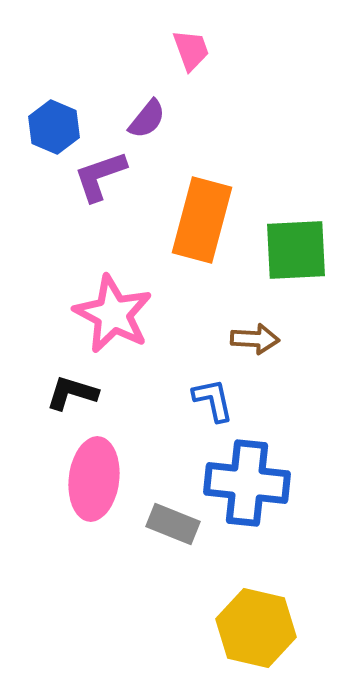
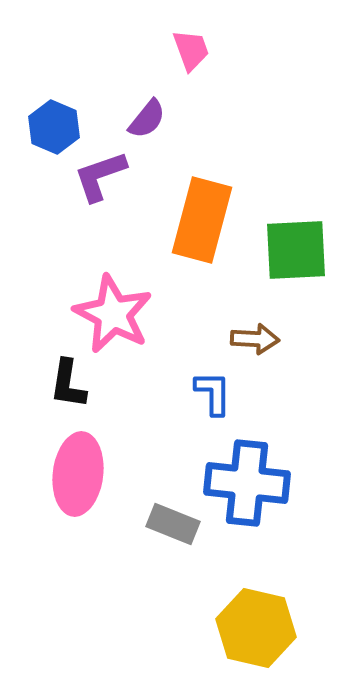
black L-shape: moved 4 px left, 9 px up; rotated 98 degrees counterclockwise
blue L-shape: moved 7 px up; rotated 12 degrees clockwise
pink ellipse: moved 16 px left, 5 px up
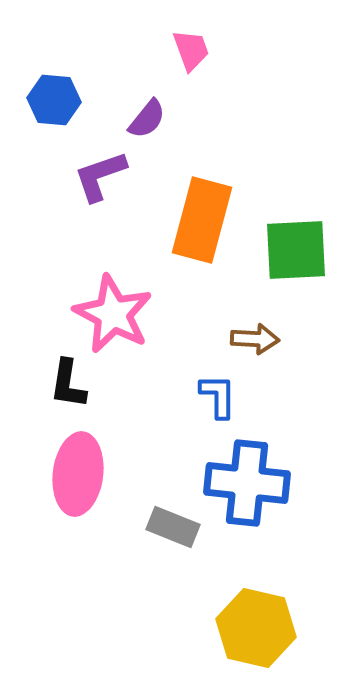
blue hexagon: moved 27 px up; rotated 18 degrees counterclockwise
blue L-shape: moved 5 px right, 3 px down
gray rectangle: moved 3 px down
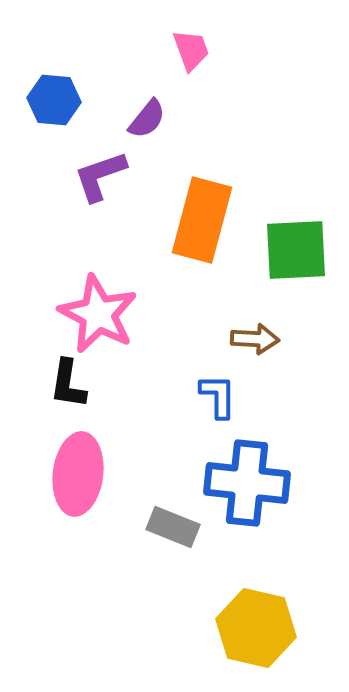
pink star: moved 15 px left
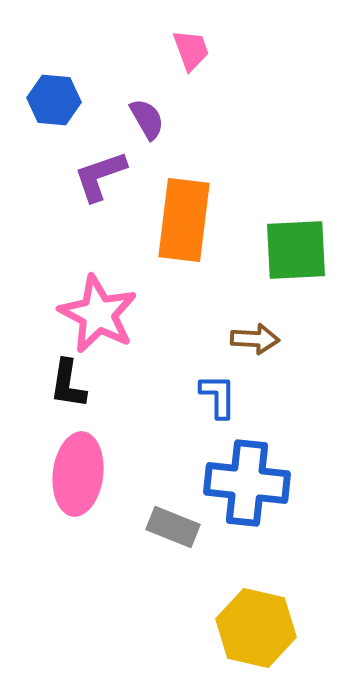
purple semicircle: rotated 69 degrees counterclockwise
orange rectangle: moved 18 px left; rotated 8 degrees counterclockwise
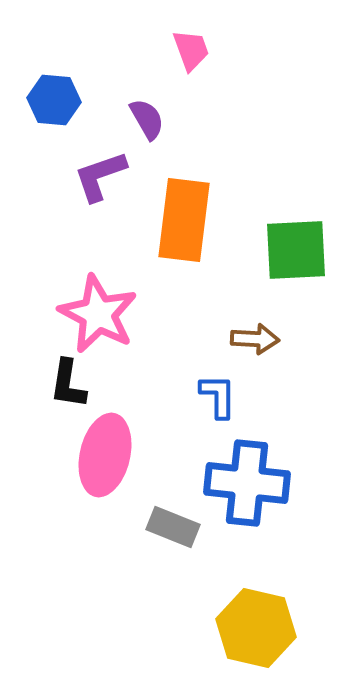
pink ellipse: moved 27 px right, 19 px up; rotated 6 degrees clockwise
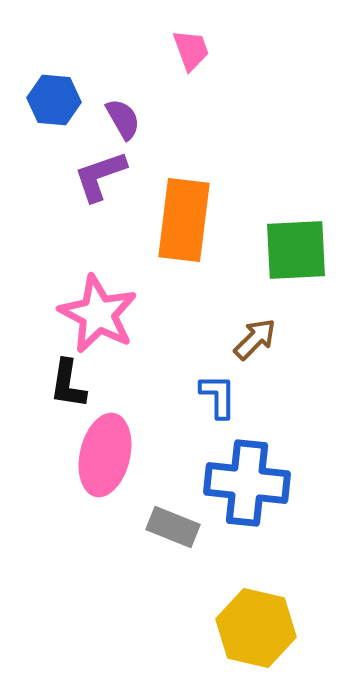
purple semicircle: moved 24 px left
brown arrow: rotated 48 degrees counterclockwise
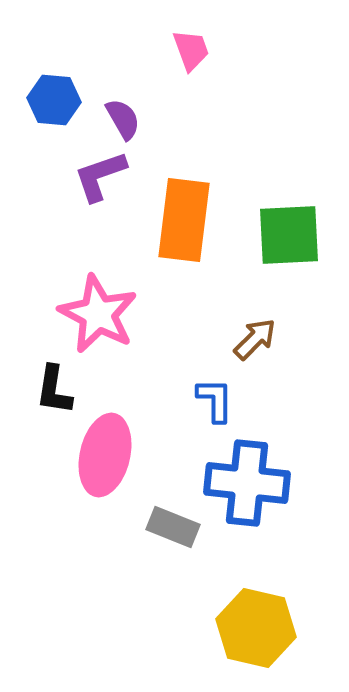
green square: moved 7 px left, 15 px up
black L-shape: moved 14 px left, 6 px down
blue L-shape: moved 3 px left, 4 px down
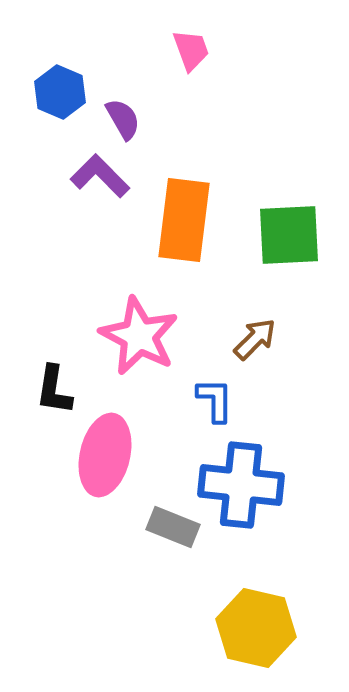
blue hexagon: moved 6 px right, 8 px up; rotated 18 degrees clockwise
purple L-shape: rotated 64 degrees clockwise
pink star: moved 41 px right, 22 px down
blue cross: moved 6 px left, 2 px down
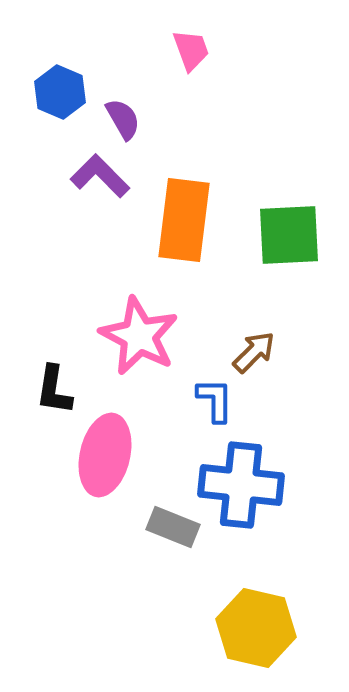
brown arrow: moved 1 px left, 13 px down
